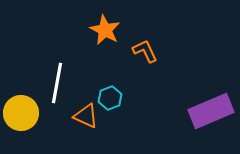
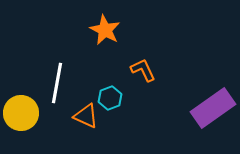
orange L-shape: moved 2 px left, 19 px down
purple rectangle: moved 2 px right, 3 px up; rotated 12 degrees counterclockwise
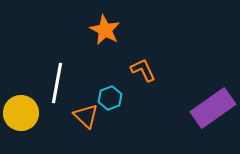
orange triangle: rotated 20 degrees clockwise
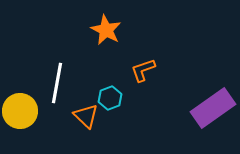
orange star: moved 1 px right
orange L-shape: rotated 84 degrees counterclockwise
yellow circle: moved 1 px left, 2 px up
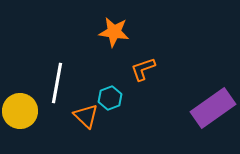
orange star: moved 8 px right, 2 px down; rotated 20 degrees counterclockwise
orange L-shape: moved 1 px up
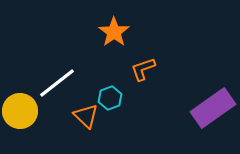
orange star: rotated 28 degrees clockwise
white line: rotated 42 degrees clockwise
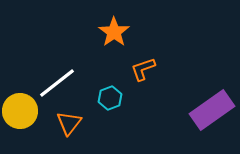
purple rectangle: moved 1 px left, 2 px down
orange triangle: moved 17 px left, 7 px down; rotated 24 degrees clockwise
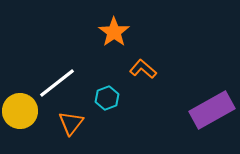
orange L-shape: rotated 60 degrees clockwise
cyan hexagon: moved 3 px left
purple rectangle: rotated 6 degrees clockwise
orange triangle: moved 2 px right
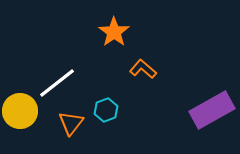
cyan hexagon: moved 1 px left, 12 px down
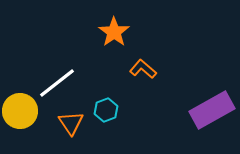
orange triangle: rotated 12 degrees counterclockwise
